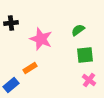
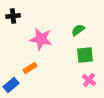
black cross: moved 2 px right, 7 px up
pink star: rotated 10 degrees counterclockwise
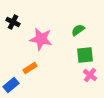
black cross: moved 6 px down; rotated 32 degrees clockwise
pink cross: moved 1 px right, 5 px up
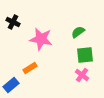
green semicircle: moved 2 px down
pink cross: moved 8 px left
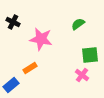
green semicircle: moved 8 px up
green square: moved 5 px right
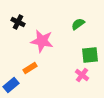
black cross: moved 5 px right
pink star: moved 1 px right, 2 px down
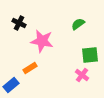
black cross: moved 1 px right, 1 px down
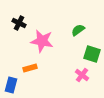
green semicircle: moved 6 px down
green square: moved 2 px right, 1 px up; rotated 24 degrees clockwise
orange rectangle: rotated 16 degrees clockwise
blue rectangle: rotated 35 degrees counterclockwise
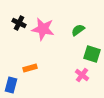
pink star: moved 1 px right, 12 px up
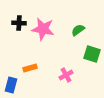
black cross: rotated 24 degrees counterclockwise
pink cross: moved 16 px left; rotated 24 degrees clockwise
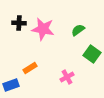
green square: rotated 18 degrees clockwise
orange rectangle: rotated 16 degrees counterclockwise
pink cross: moved 1 px right, 2 px down
blue rectangle: rotated 56 degrees clockwise
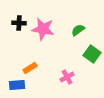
blue rectangle: moved 6 px right; rotated 14 degrees clockwise
